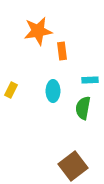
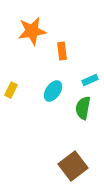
orange star: moved 6 px left
cyan rectangle: rotated 21 degrees counterclockwise
cyan ellipse: rotated 35 degrees clockwise
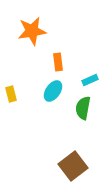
orange rectangle: moved 4 px left, 11 px down
yellow rectangle: moved 4 px down; rotated 42 degrees counterclockwise
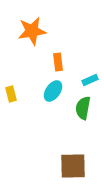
brown square: rotated 36 degrees clockwise
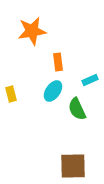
green semicircle: moved 6 px left, 1 px down; rotated 35 degrees counterclockwise
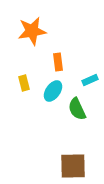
yellow rectangle: moved 13 px right, 11 px up
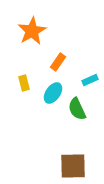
orange star: rotated 20 degrees counterclockwise
orange rectangle: rotated 42 degrees clockwise
cyan ellipse: moved 2 px down
